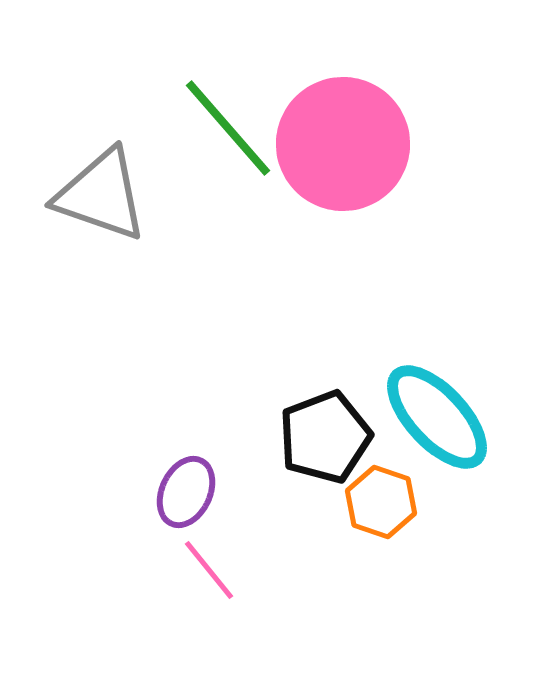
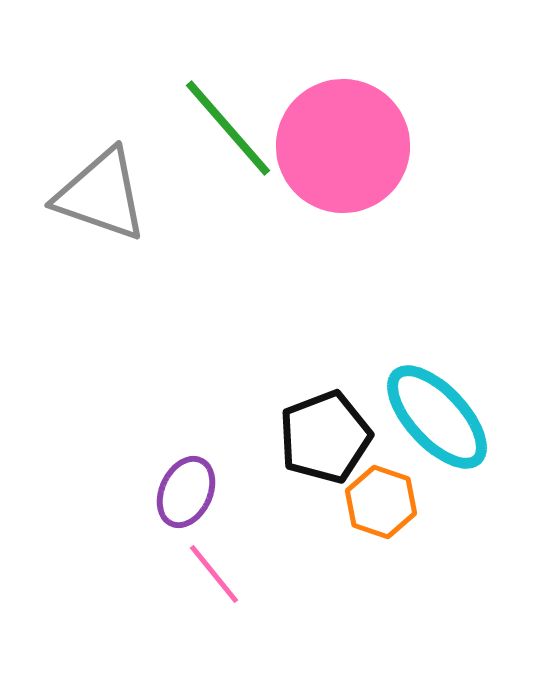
pink circle: moved 2 px down
pink line: moved 5 px right, 4 px down
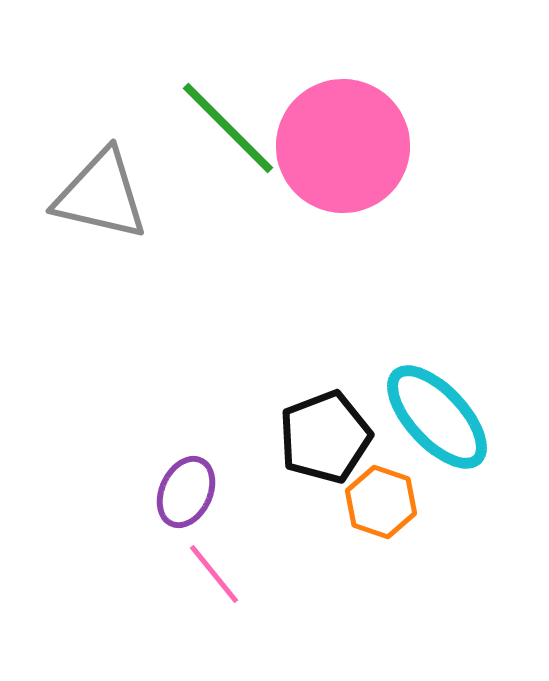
green line: rotated 4 degrees counterclockwise
gray triangle: rotated 6 degrees counterclockwise
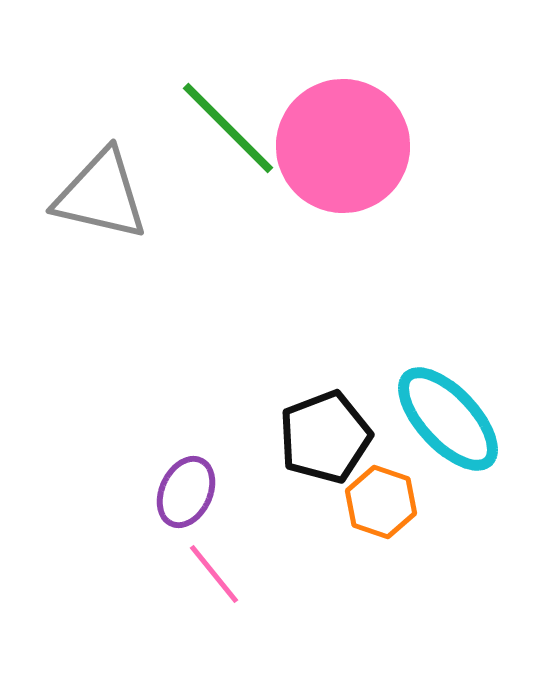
cyan ellipse: moved 11 px right, 2 px down
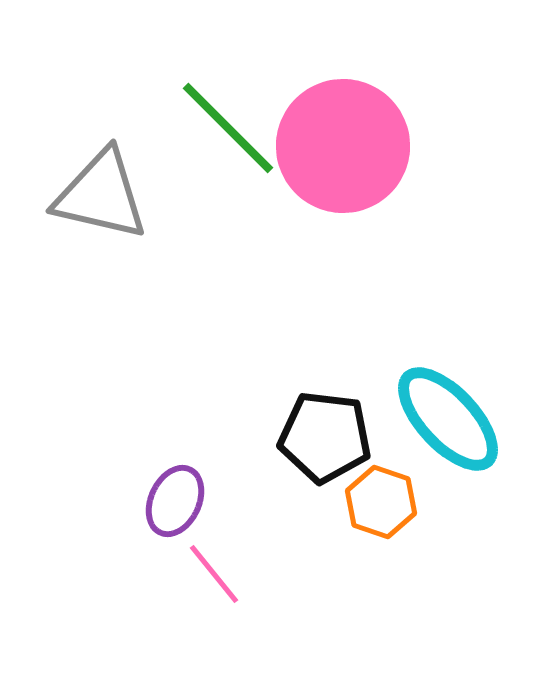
black pentagon: rotated 28 degrees clockwise
purple ellipse: moved 11 px left, 9 px down
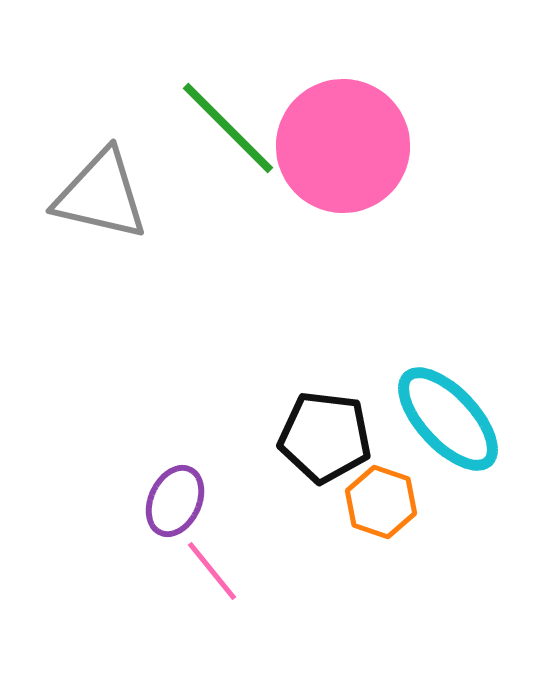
pink line: moved 2 px left, 3 px up
